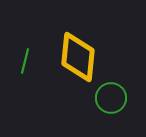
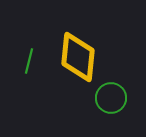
green line: moved 4 px right
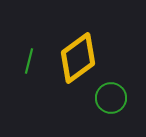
yellow diamond: moved 1 px down; rotated 48 degrees clockwise
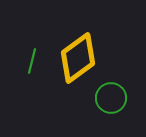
green line: moved 3 px right
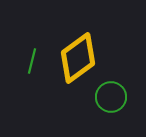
green circle: moved 1 px up
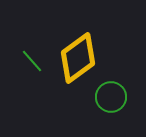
green line: rotated 55 degrees counterclockwise
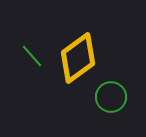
green line: moved 5 px up
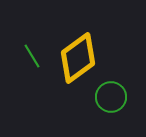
green line: rotated 10 degrees clockwise
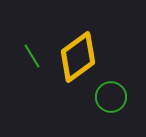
yellow diamond: moved 1 px up
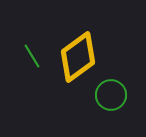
green circle: moved 2 px up
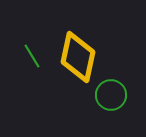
yellow diamond: rotated 42 degrees counterclockwise
